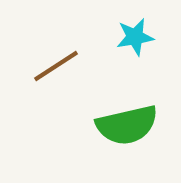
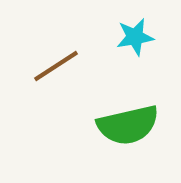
green semicircle: moved 1 px right
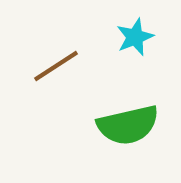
cyan star: rotated 12 degrees counterclockwise
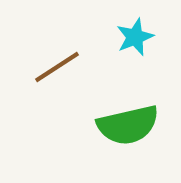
brown line: moved 1 px right, 1 px down
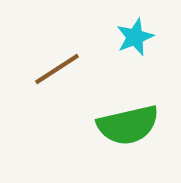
brown line: moved 2 px down
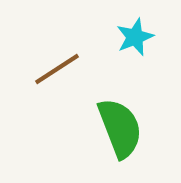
green semicircle: moved 8 px left, 3 px down; rotated 98 degrees counterclockwise
